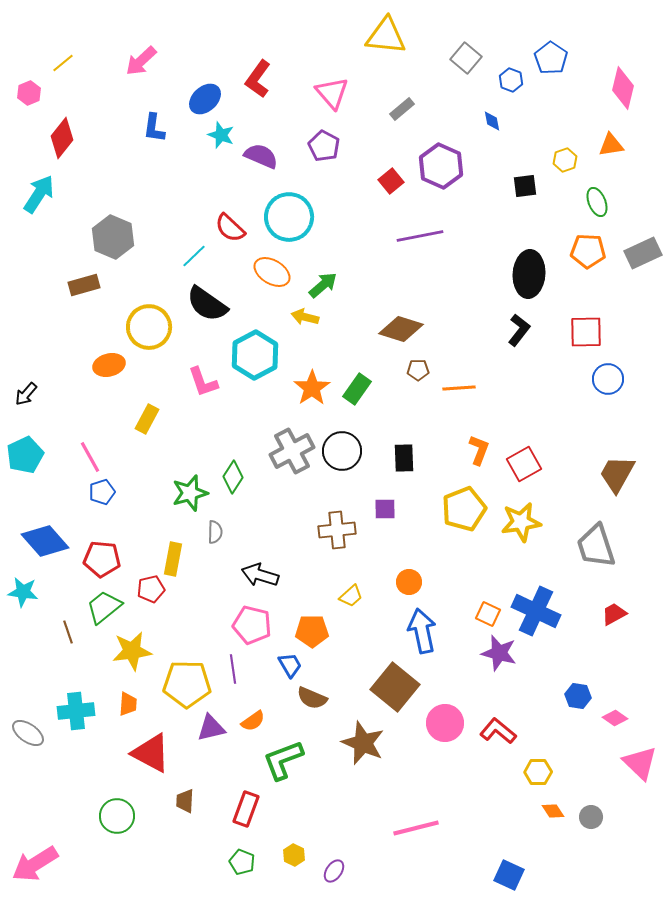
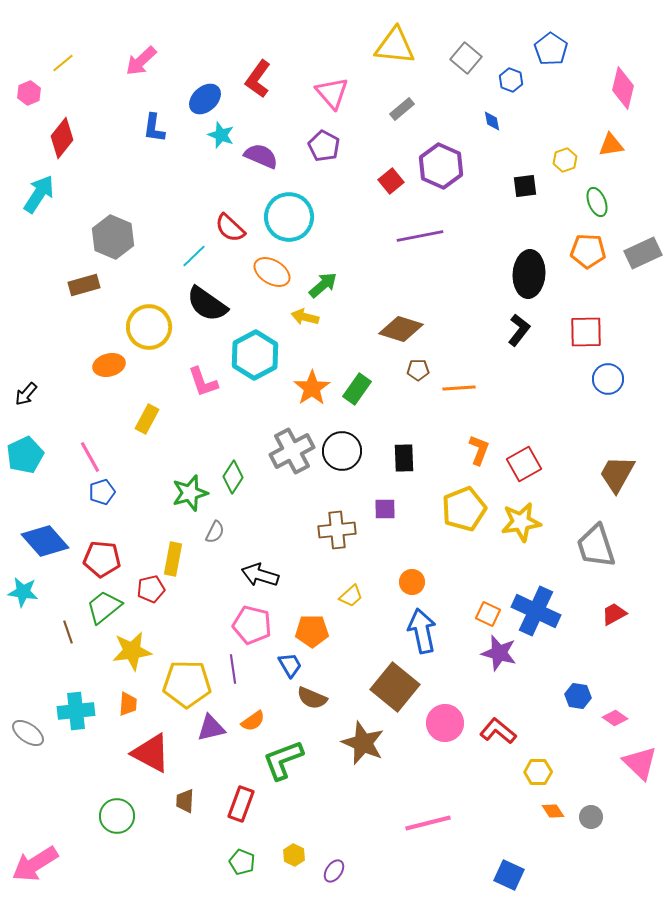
yellow triangle at (386, 36): moved 9 px right, 10 px down
blue pentagon at (551, 58): moved 9 px up
gray semicircle at (215, 532): rotated 25 degrees clockwise
orange circle at (409, 582): moved 3 px right
red rectangle at (246, 809): moved 5 px left, 5 px up
pink line at (416, 828): moved 12 px right, 5 px up
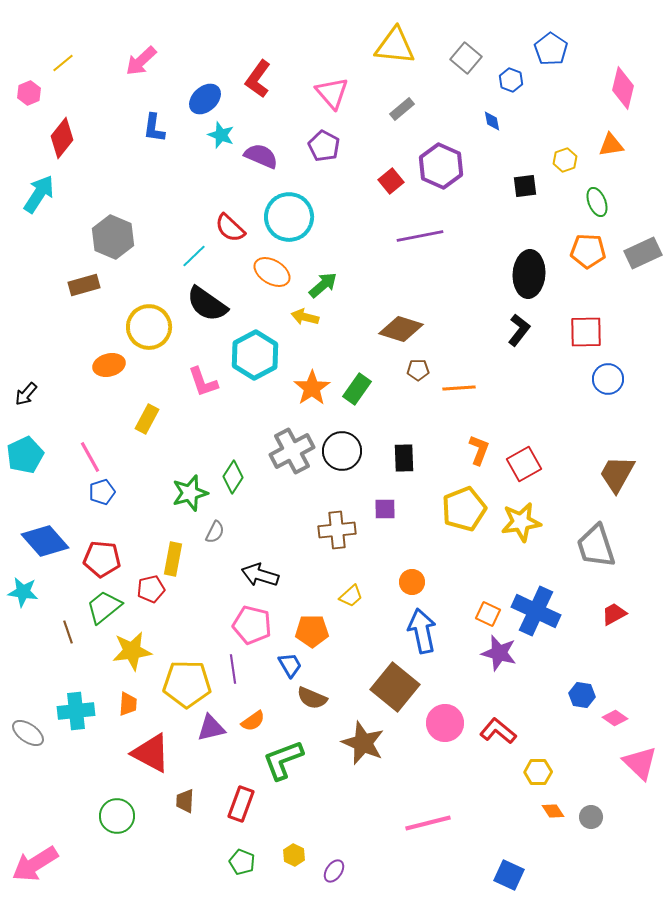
blue hexagon at (578, 696): moved 4 px right, 1 px up
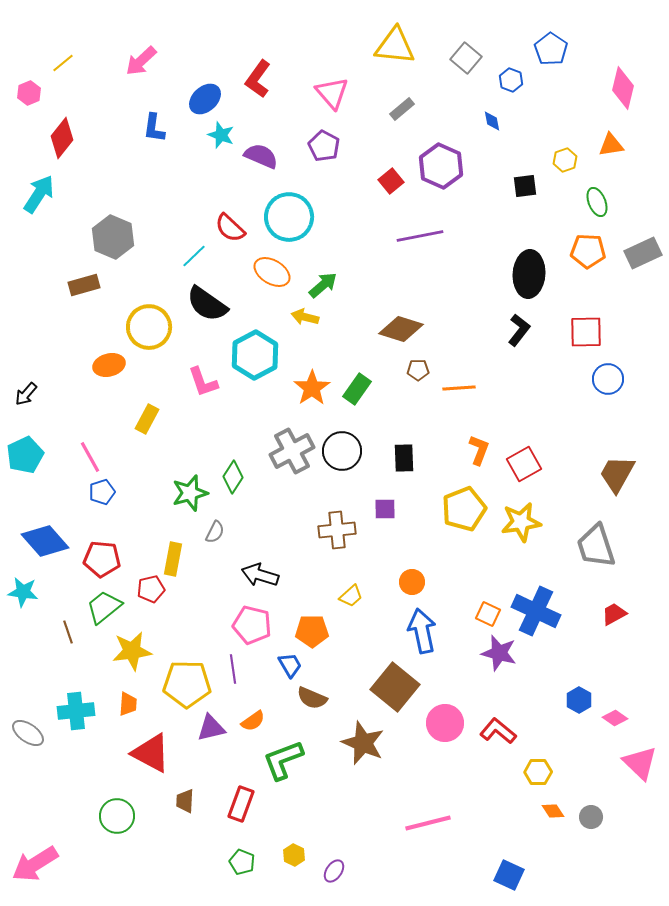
blue hexagon at (582, 695): moved 3 px left, 5 px down; rotated 20 degrees clockwise
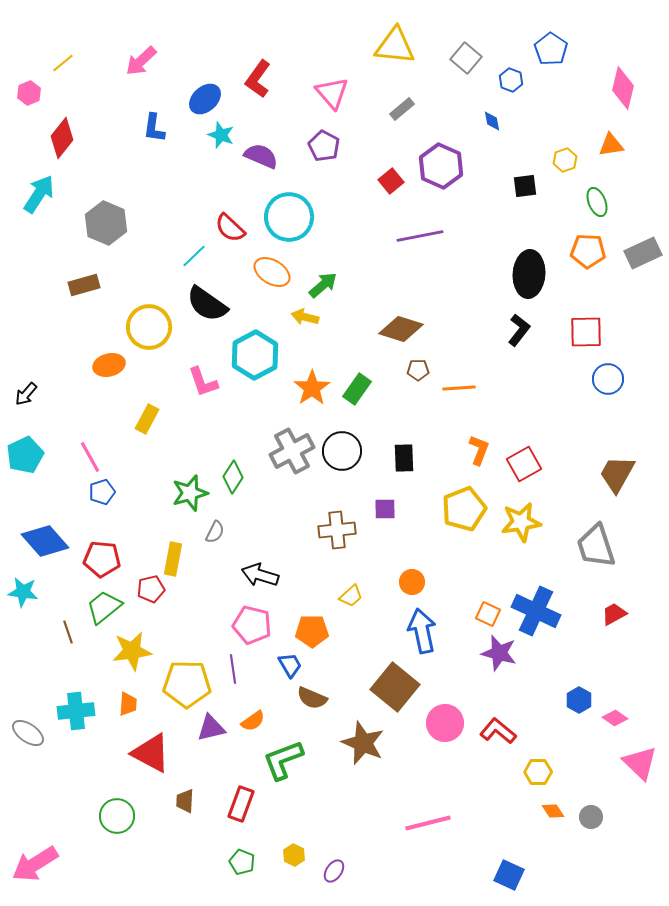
gray hexagon at (113, 237): moved 7 px left, 14 px up
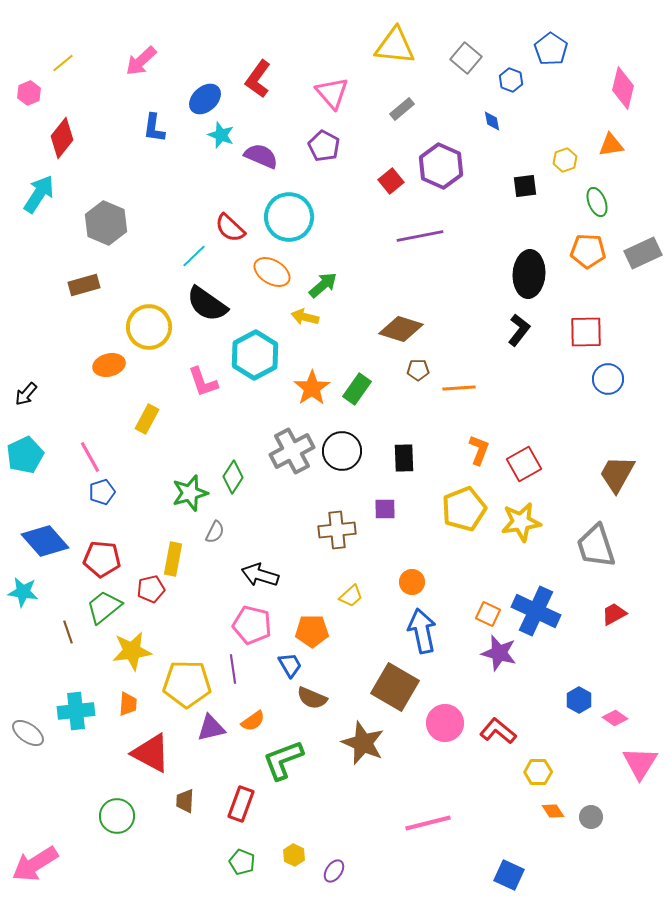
brown square at (395, 687): rotated 9 degrees counterclockwise
pink triangle at (640, 763): rotated 18 degrees clockwise
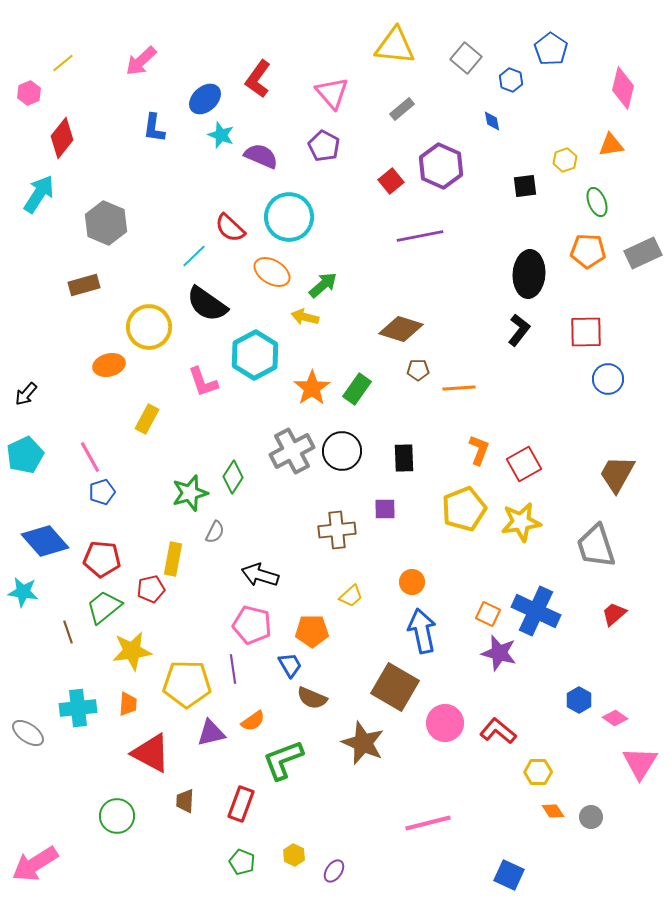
red trapezoid at (614, 614): rotated 12 degrees counterclockwise
cyan cross at (76, 711): moved 2 px right, 3 px up
purple triangle at (211, 728): moved 5 px down
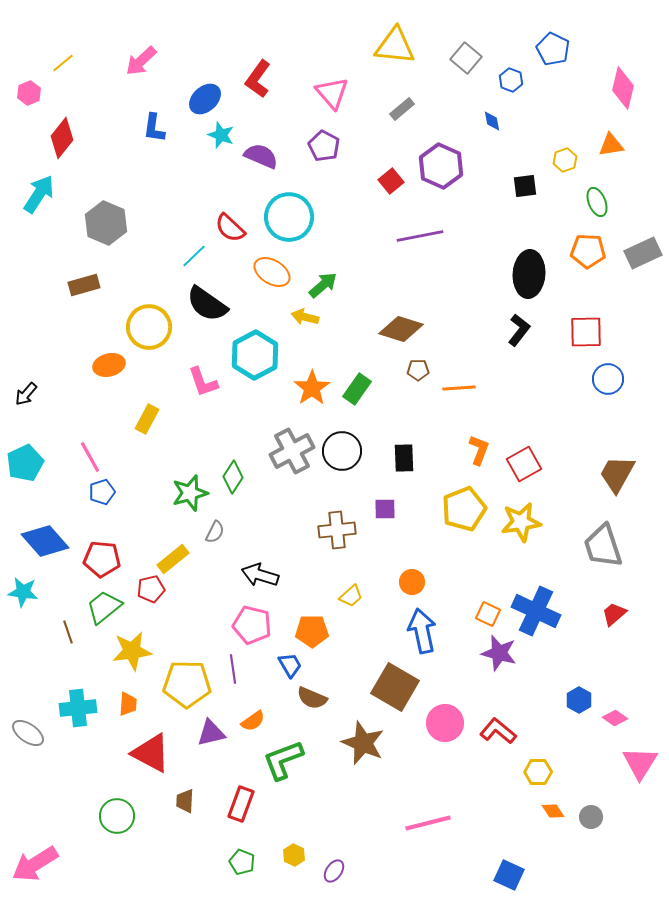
blue pentagon at (551, 49): moved 2 px right; rotated 8 degrees counterclockwise
cyan pentagon at (25, 455): moved 8 px down
gray trapezoid at (596, 546): moved 7 px right
yellow rectangle at (173, 559): rotated 40 degrees clockwise
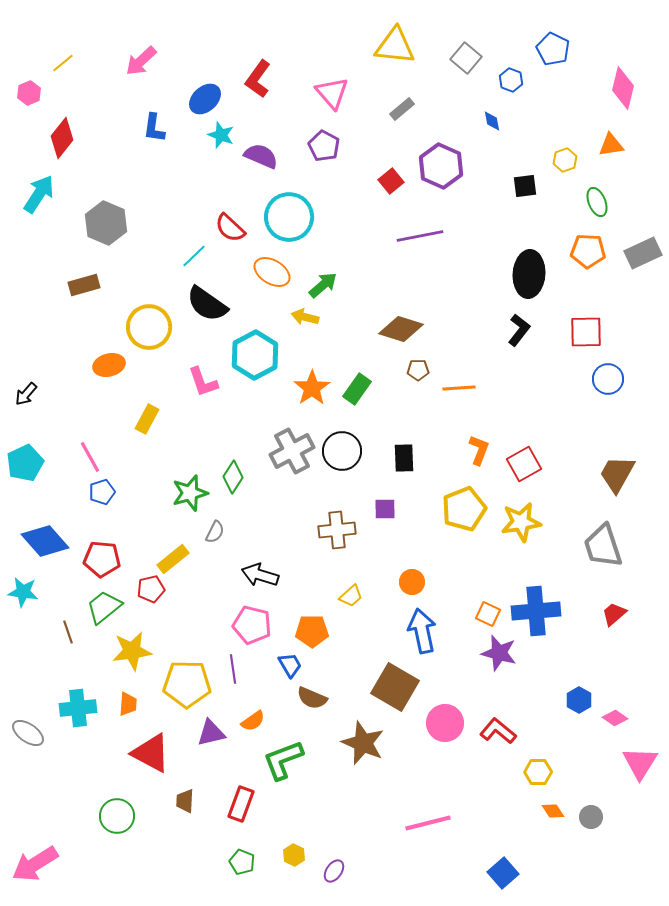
blue cross at (536, 611): rotated 30 degrees counterclockwise
blue square at (509, 875): moved 6 px left, 2 px up; rotated 24 degrees clockwise
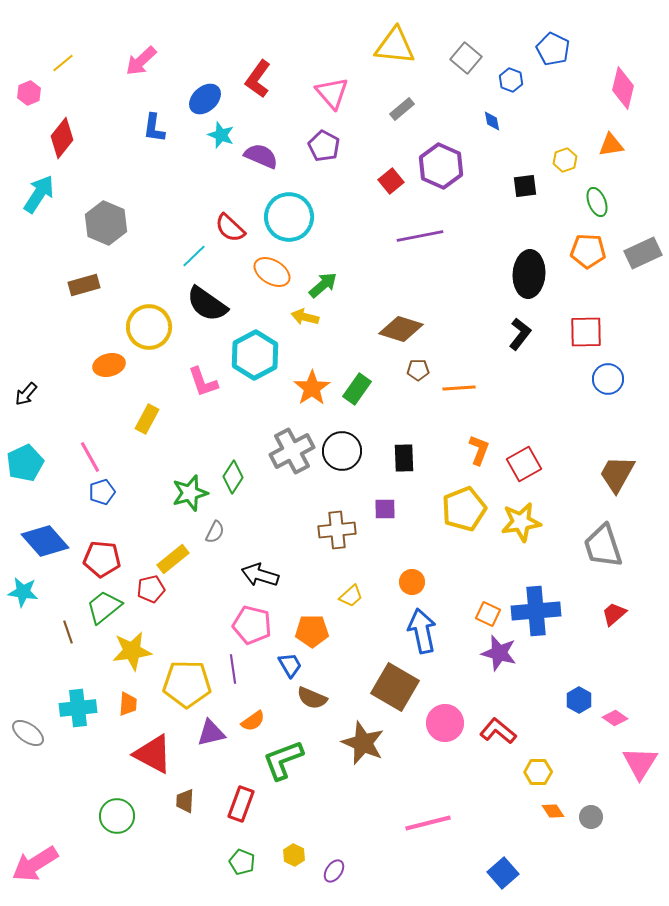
black L-shape at (519, 330): moved 1 px right, 4 px down
red triangle at (151, 753): moved 2 px right, 1 px down
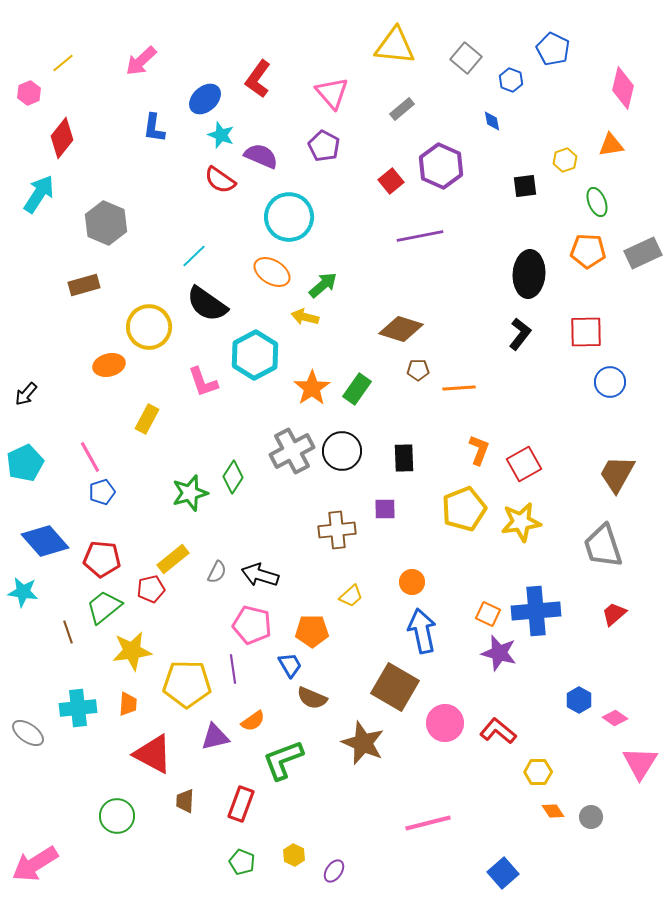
red semicircle at (230, 228): moved 10 px left, 48 px up; rotated 8 degrees counterclockwise
blue circle at (608, 379): moved 2 px right, 3 px down
gray semicircle at (215, 532): moved 2 px right, 40 px down
purple triangle at (211, 733): moved 4 px right, 4 px down
